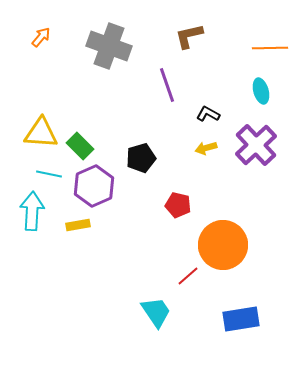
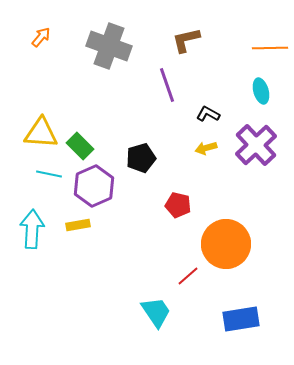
brown L-shape: moved 3 px left, 4 px down
cyan arrow: moved 18 px down
orange circle: moved 3 px right, 1 px up
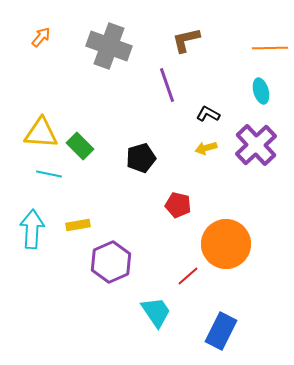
purple hexagon: moved 17 px right, 76 px down
blue rectangle: moved 20 px left, 12 px down; rotated 54 degrees counterclockwise
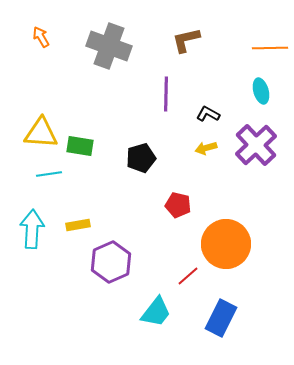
orange arrow: rotated 70 degrees counterclockwise
purple line: moved 1 px left, 9 px down; rotated 20 degrees clockwise
green rectangle: rotated 36 degrees counterclockwise
cyan line: rotated 20 degrees counterclockwise
cyan trapezoid: rotated 72 degrees clockwise
blue rectangle: moved 13 px up
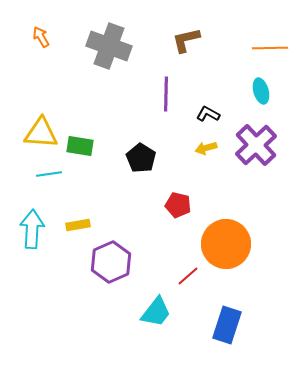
black pentagon: rotated 24 degrees counterclockwise
blue rectangle: moved 6 px right, 7 px down; rotated 9 degrees counterclockwise
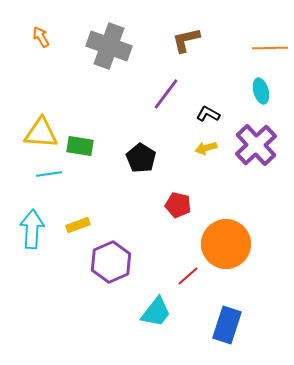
purple line: rotated 36 degrees clockwise
yellow rectangle: rotated 10 degrees counterclockwise
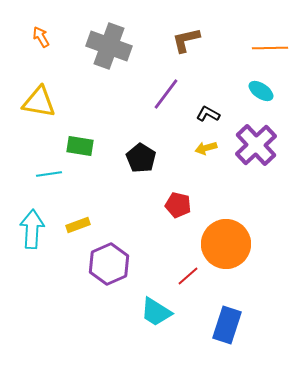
cyan ellipse: rotated 40 degrees counterclockwise
yellow triangle: moved 2 px left, 31 px up; rotated 6 degrees clockwise
purple hexagon: moved 2 px left, 2 px down
cyan trapezoid: rotated 84 degrees clockwise
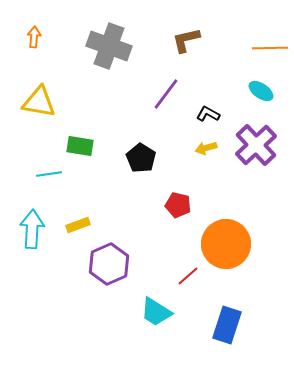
orange arrow: moved 7 px left; rotated 35 degrees clockwise
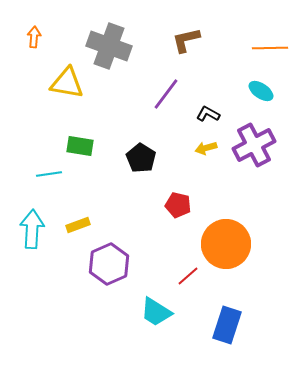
yellow triangle: moved 28 px right, 19 px up
purple cross: moved 2 px left; rotated 15 degrees clockwise
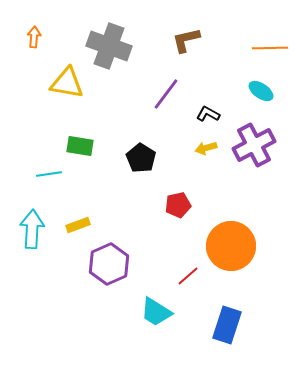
red pentagon: rotated 25 degrees counterclockwise
orange circle: moved 5 px right, 2 px down
